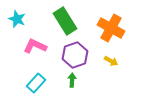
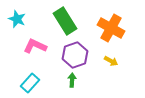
cyan rectangle: moved 6 px left
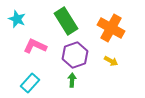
green rectangle: moved 1 px right
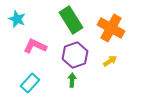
green rectangle: moved 5 px right, 1 px up
yellow arrow: moved 1 px left; rotated 64 degrees counterclockwise
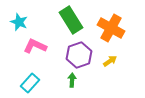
cyan star: moved 2 px right, 3 px down
purple hexagon: moved 4 px right
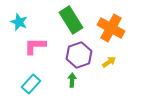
pink L-shape: rotated 25 degrees counterclockwise
yellow arrow: moved 1 px left, 1 px down
cyan rectangle: moved 1 px right, 1 px down
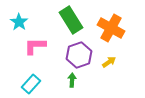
cyan star: rotated 12 degrees clockwise
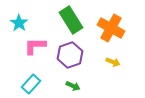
cyan star: moved 1 px down
purple hexagon: moved 9 px left
yellow arrow: moved 4 px right; rotated 56 degrees clockwise
green arrow: moved 1 px right, 6 px down; rotated 112 degrees clockwise
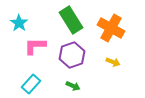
purple hexagon: moved 2 px right
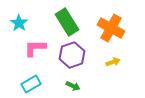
green rectangle: moved 4 px left, 2 px down
pink L-shape: moved 2 px down
yellow arrow: rotated 40 degrees counterclockwise
cyan rectangle: rotated 18 degrees clockwise
